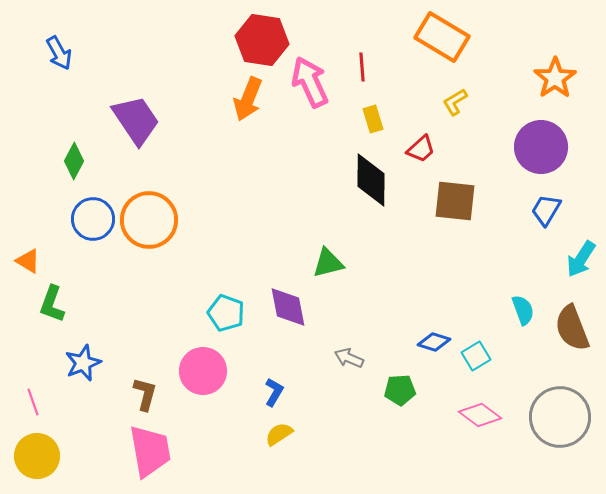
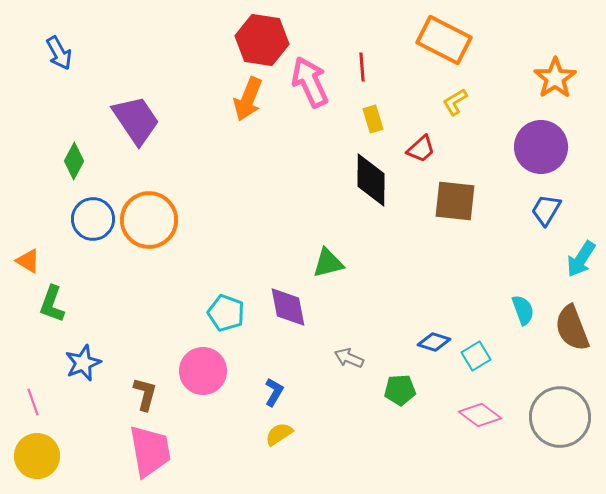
orange rectangle: moved 2 px right, 3 px down; rotated 4 degrees counterclockwise
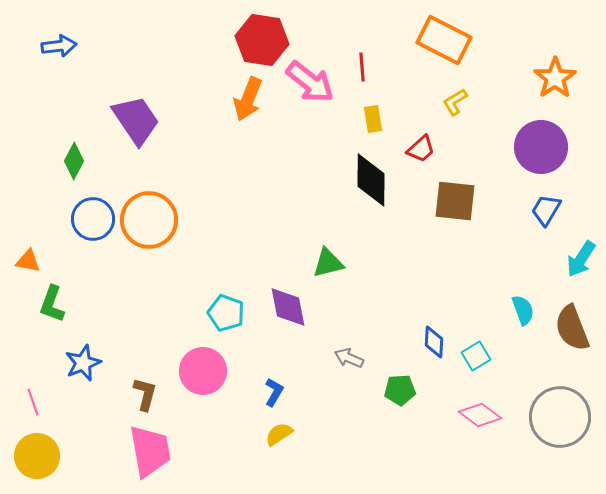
blue arrow: moved 7 px up; rotated 68 degrees counterclockwise
pink arrow: rotated 153 degrees clockwise
yellow rectangle: rotated 8 degrees clockwise
orange triangle: rotated 20 degrees counterclockwise
blue diamond: rotated 76 degrees clockwise
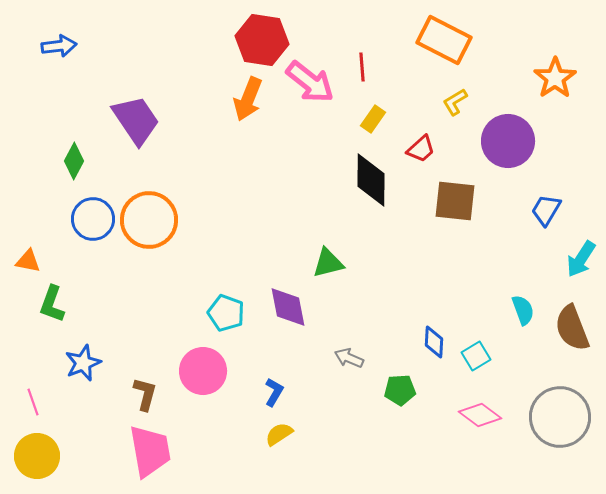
yellow rectangle: rotated 44 degrees clockwise
purple circle: moved 33 px left, 6 px up
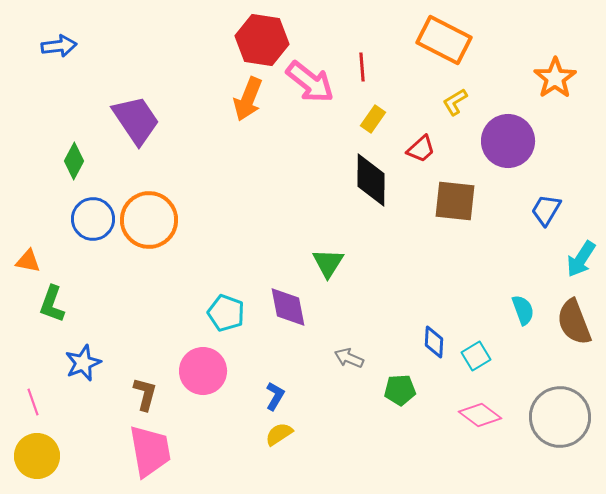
green triangle: rotated 44 degrees counterclockwise
brown semicircle: moved 2 px right, 6 px up
blue L-shape: moved 1 px right, 4 px down
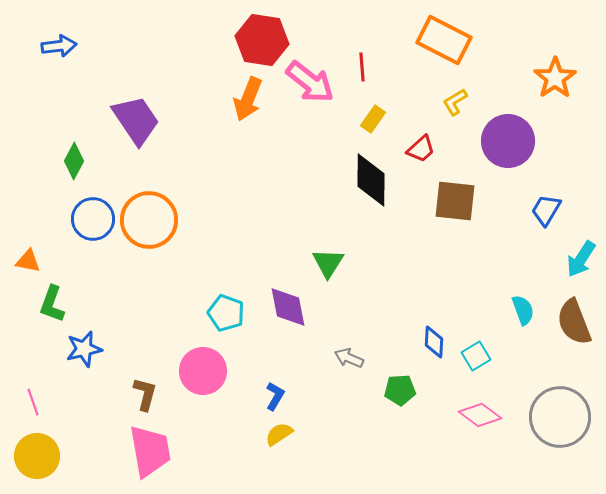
blue star: moved 1 px right, 14 px up; rotated 9 degrees clockwise
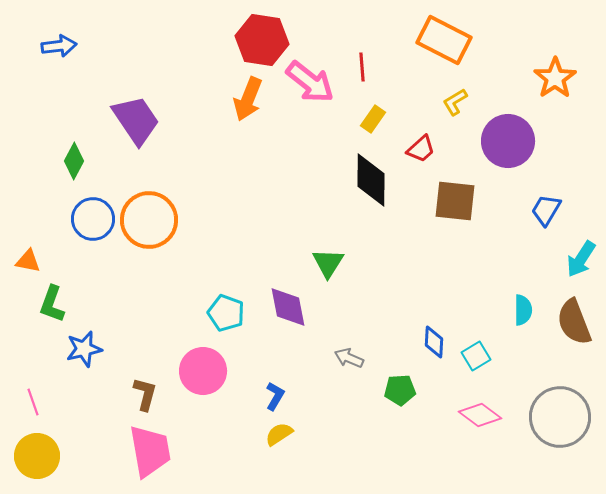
cyan semicircle: rotated 20 degrees clockwise
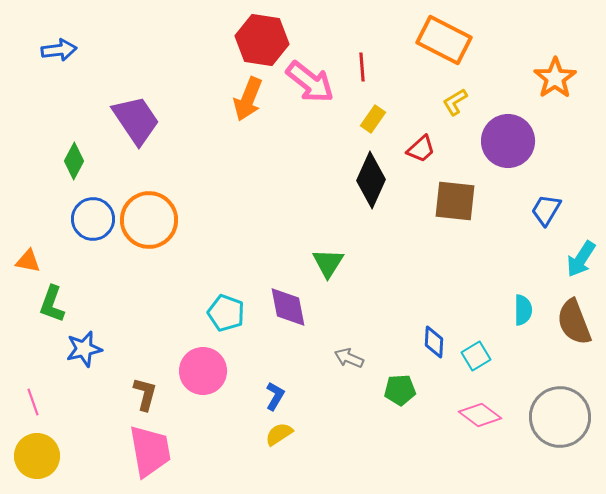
blue arrow: moved 4 px down
black diamond: rotated 24 degrees clockwise
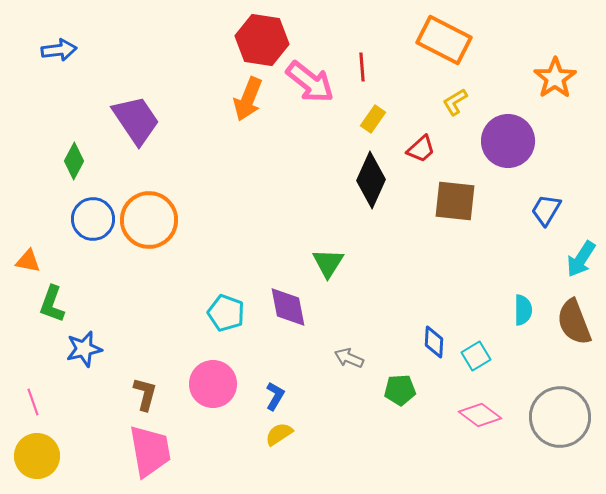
pink circle: moved 10 px right, 13 px down
